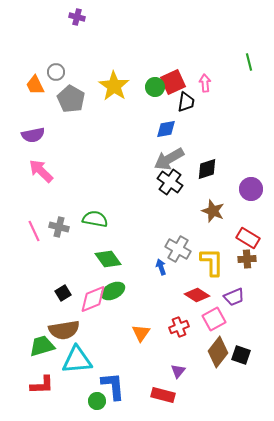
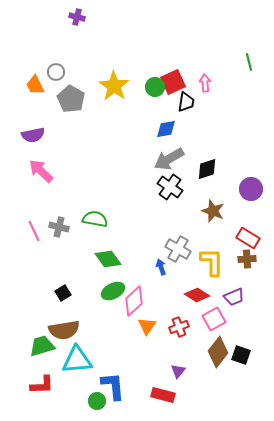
black cross at (170, 182): moved 5 px down
pink diamond at (93, 299): moved 41 px right, 2 px down; rotated 20 degrees counterclockwise
orange triangle at (141, 333): moved 6 px right, 7 px up
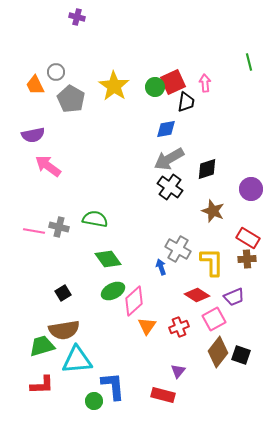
pink arrow at (41, 171): moved 7 px right, 5 px up; rotated 8 degrees counterclockwise
pink line at (34, 231): rotated 55 degrees counterclockwise
green circle at (97, 401): moved 3 px left
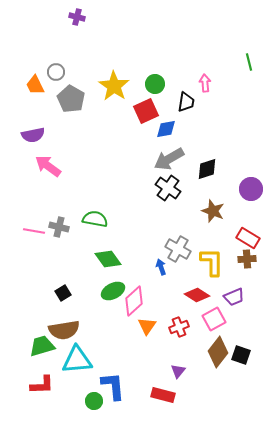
red square at (173, 82): moved 27 px left, 29 px down
green circle at (155, 87): moved 3 px up
black cross at (170, 187): moved 2 px left, 1 px down
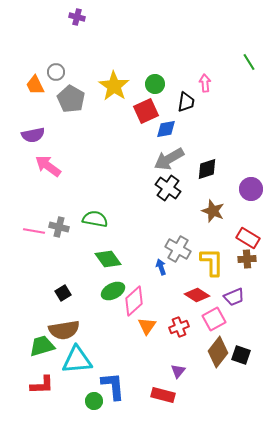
green line at (249, 62): rotated 18 degrees counterclockwise
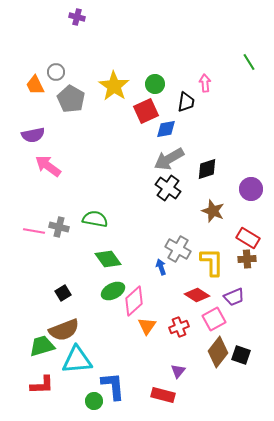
brown semicircle at (64, 330): rotated 12 degrees counterclockwise
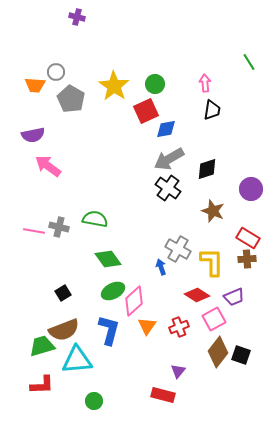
orange trapezoid at (35, 85): rotated 60 degrees counterclockwise
black trapezoid at (186, 102): moved 26 px right, 8 px down
blue L-shape at (113, 386): moved 4 px left, 56 px up; rotated 20 degrees clockwise
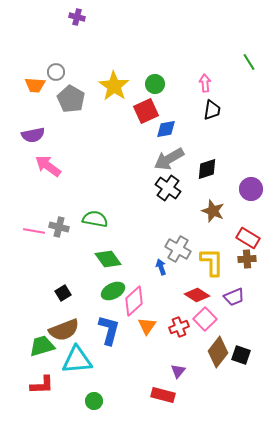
pink square at (214, 319): moved 9 px left; rotated 15 degrees counterclockwise
